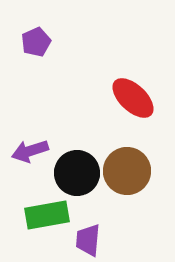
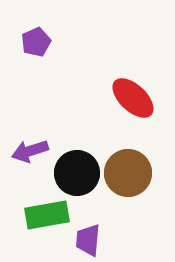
brown circle: moved 1 px right, 2 px down
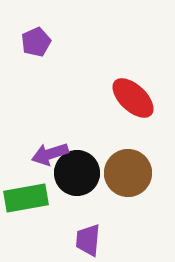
purple arrow: moved 20 px right, 3 px down
green rectangle: moved 21 px left, 17 px up
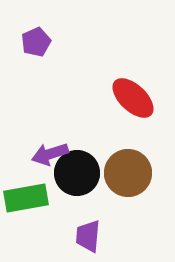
purple trapezoid: moved 4 px up
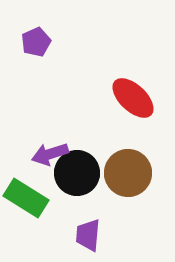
green rectangle: rotated 42 degrees clockwise
purple trapezoid: moved 1 px up
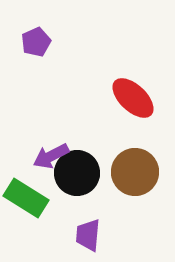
purple arrow: moved 1 px right, 2 px down; rotated 9 degrees counterclockwise
brown circle: moved 7 px right, 1 px up
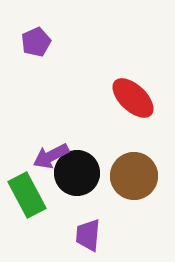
brown circle: moved 1 px left, 4 px down
green rectangle: moved 1 px right, 3 px up; rotated 30 degrees clockwise
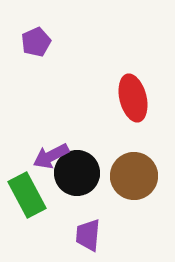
red ellipse: rotated 33 degrees clockwise
